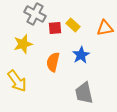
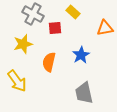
gray cross: moved 2 px left
yellow rectangle: moved 13 px up
orange semicircle: moved 4 px left
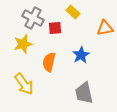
gray cross: moved 4 px down
yellow arrow: moved 7 px right, 3 px down
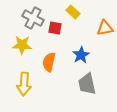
red square: rotated 16 degrees clockwise
yellow star: moved 1 px left, 1 px down; rotated 18 degrees clockwise
yellow arrow: rotated 40 degrees clockwise
gray trapezoid: moved 3 px right, 9 px up
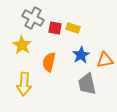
yellow rectangle: moved 16 px down; rotated 24 degrees counterclockwise
orange triangle: moved 32 px down
yellow star: rotated 30 degrees clockwise
